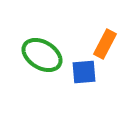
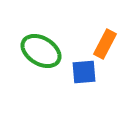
green ellipse: moved 1 px left, 4 px up
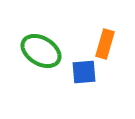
orange rectangle: rotated 12 degrees counterclockwise
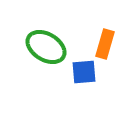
green ellipse: moved 5 px right, 4 px up
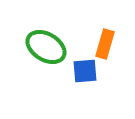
blue square: moved 1 px right, 1 px up
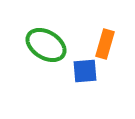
green ellipse: moved 2 px up
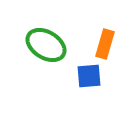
blue square: moved 4 px right, 5 px down
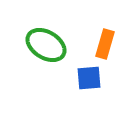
blue square: moved 2 px down
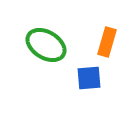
orange rectangle: moved 2 px right, 2 px up
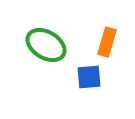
blue square: moved 1 px up
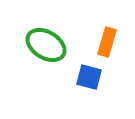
blue square: rotated 20 degrees clockwise
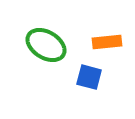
orange rectangle: rotated 68 degrees clockwise
